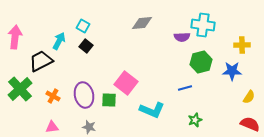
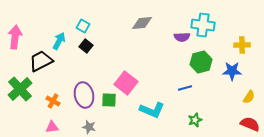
orange cross: moved 5 px down
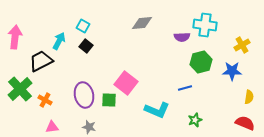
cyan cross: moved 2 px right
yellow cross: rotated 28 degrees counterclockwise
yellow semicircle: rotated 24 degrees counterclockwise
orange cross: moved 8 px left, 1 px up
cyan L-shape: moved 5 px right
red semicircle: moved 5 px left, 1 px up
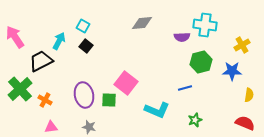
pink arrow: rotated 40 degrees counterclockwise
yellow semicircle: moved 2 px up
pink triangle: moved 1 px left
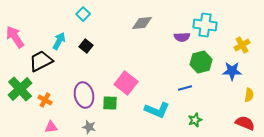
cyan square: moved 12 px up; rotated 16 degrees clockwise
green square: moved 1 px right, 3 px down
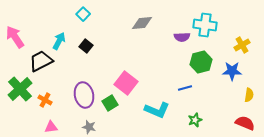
green square: rotated 35 degrees counterclockwise
